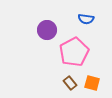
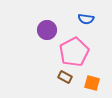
brown rectangle: moved 5 px left, 6 px up; rotated 24 degrees counterclockwise
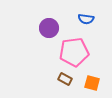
purple circle: moved 2 px right, 2 px up
pink pentagon: rotated 20 degrees clockwise
brown rectangle: moved 2 px down
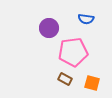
pink pentagon: moved 1 px left
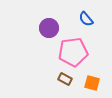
blue semicircle: rotated 42 degrees clockwise
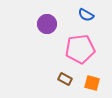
blue semicircle: moved 4 px up; rotated 21 degrees counterclockwise
purple circle: moved 2 px left, 4 px up
pink pentagon: moved 7 px right, 3 px up
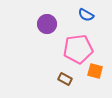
pink pentagon: moved 2 px left
orange square: moved 3 px right, 12 px up
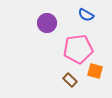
purple circle: moved 1 px up
brown rectangle: moved 5 px right, 1 px down; rotated 16 degrees clockwise
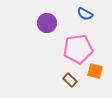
blue semicircle: moved 1 px left, 1 px up
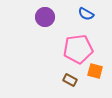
blue semicircle: moved 1 px right
purple circle: moved 2 px left, 6 px up
brown rectangle: rotated 16 degrees counterclockwise
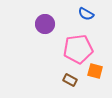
purple circle: moved 7 px down
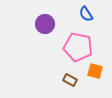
blue semicircle: rotated 28 degrees clockwise
pink pentagon: moved 2 px up; rotated 20 degrees clockwise
